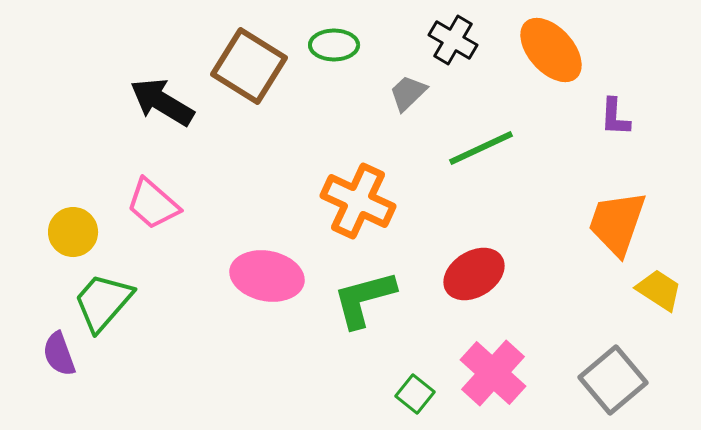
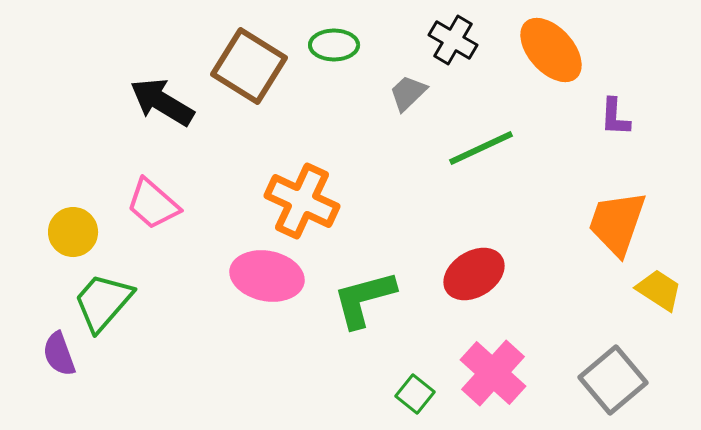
orange cross: moved 56 px left
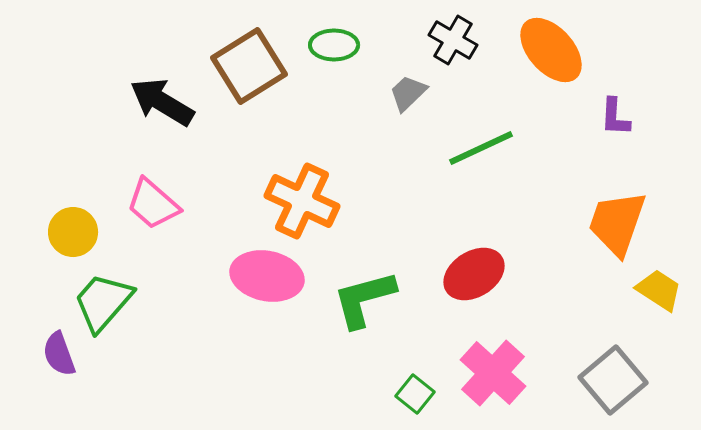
brown square: rotated 26 degrees clockwise
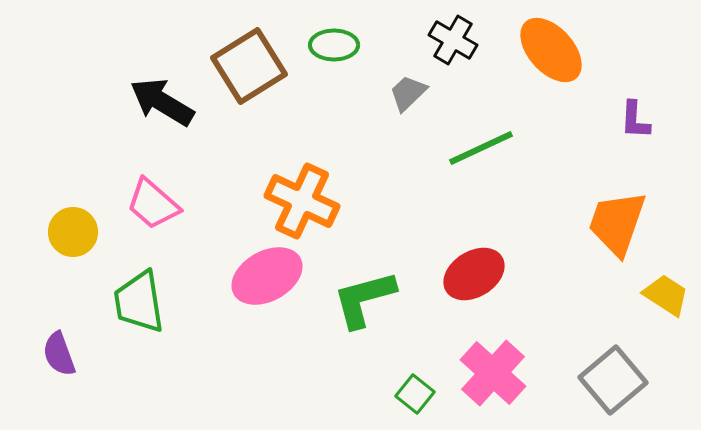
purple L-shape: moved 20 px right, 3 px down
pink ellipse: rotated 40 degrees counterclockwise
yellow trapezoid: moved 7 px right, 5 px down
green trapezoid: moved 36 px right; rotated 50 degrees counterclockwise
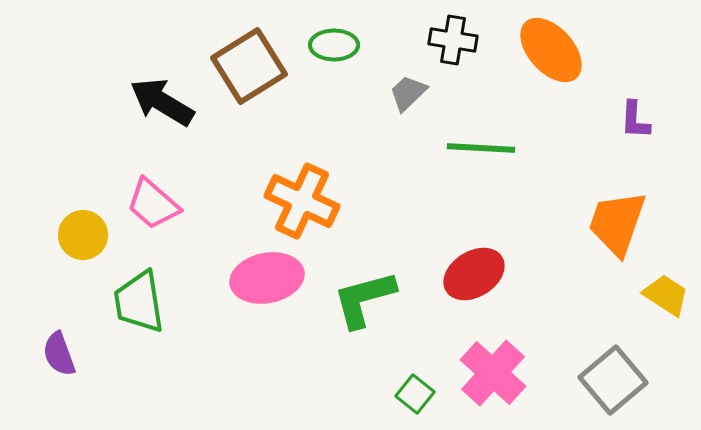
black cross: rotated 21 degrees counterclockwise
green line: rotated 28 degrees clockwise
yellow circle: moved 10 px right, 3 px down
pink ellipse: moved 2 px down; rotated 18 degrees clockwise
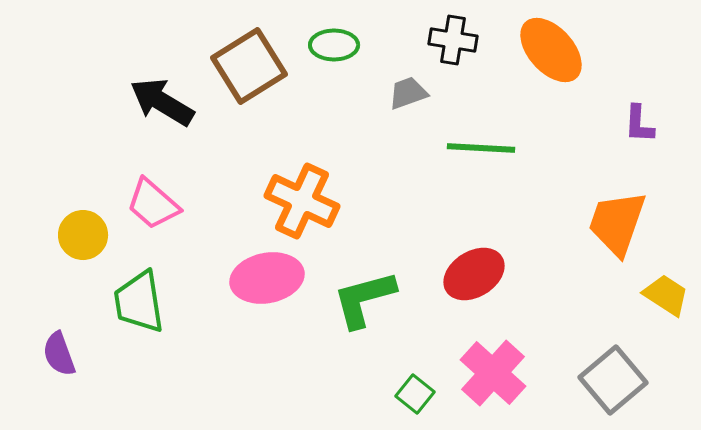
gray trapezoid: rotated 24 degrees clockwise
purple L-shape: moved 4 px right, 4 px down
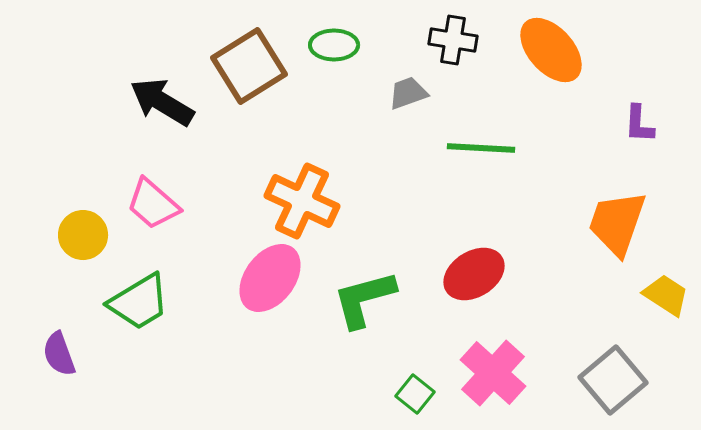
pink ellipse: moved 3 px right; rotated 42 degrees counterclockwise
green trapezoid: rotated 112 degrees counterclockwise
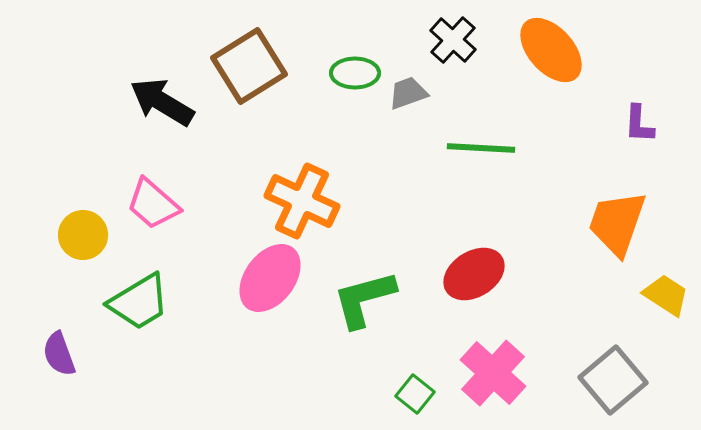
black cross: rotated 33 degrees clockwise
green ellipse: moved 21 px right, 28 px down
